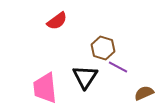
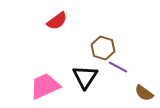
pink trapezoid: moved 2 px up; rotated 72 degrees clockwise
brown semicircle: rotated 120 degrees counterclockwise
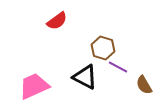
black triangle: rotated 36 degrees counterclockwise
pink trapezoid: moved 11 px left
brown semicircle: moved 8 px up; rotated 24 degrees clockwise
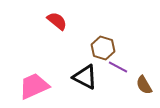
red semicircle: rotated 105 degrees counterclockwise
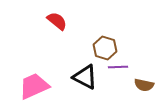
brown hexagon: moved 2 px right
purple line: rotated 30 degrees counterclockwise
brown semicircle: rotated 48 degrees counterclockwise
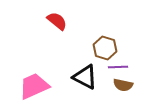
brown semicircle: moved 21 px left
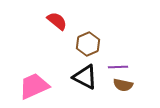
brown hexagon: moved 17 px left, 4 px up; rotated 20 degrees clockwise
